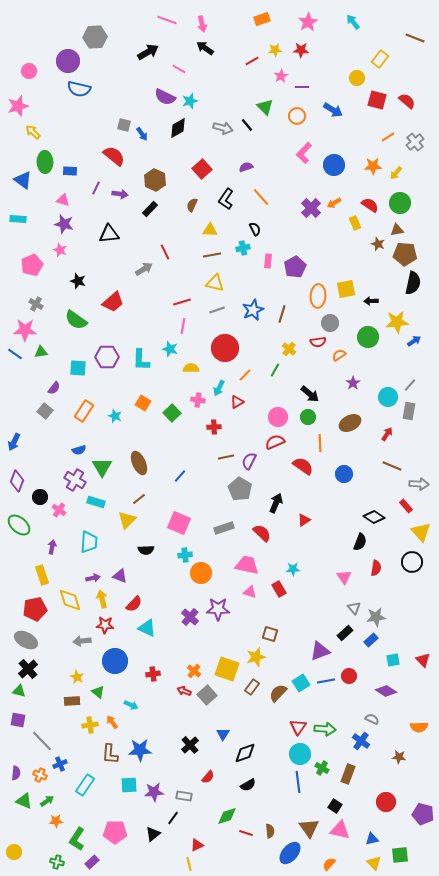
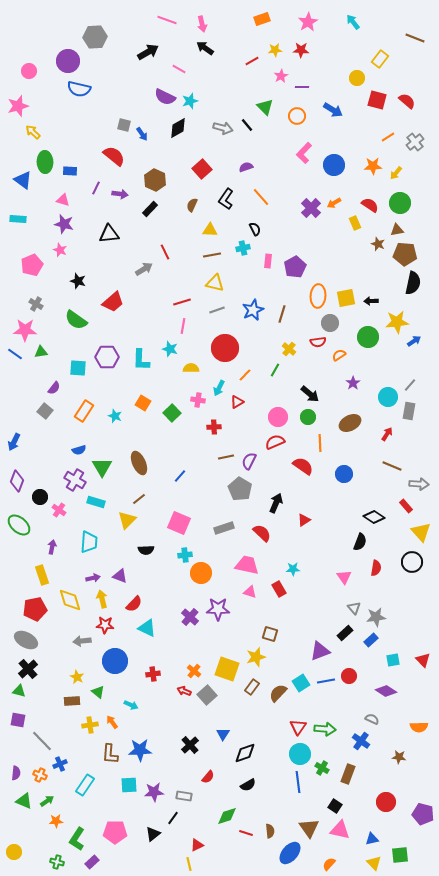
yellow square at (346, 289): moved 9 px down
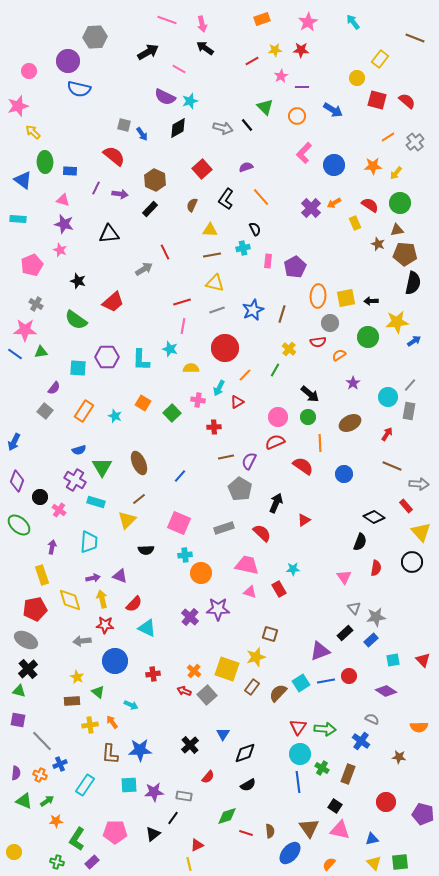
green square at (400, 855): moved 7 px down
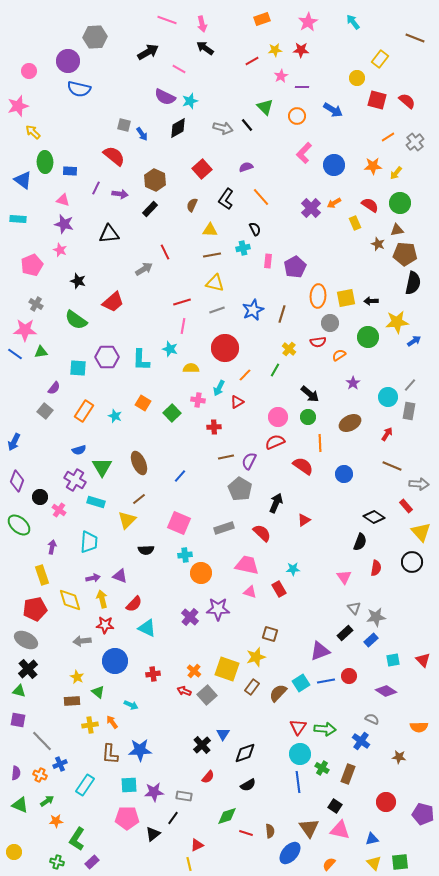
black cross at (190, 745): moved 12 px right
green triangle at (24, 801): moved 4 px left, 4 px down
pink pentagon at (115, 832): moved 12 px right, 14 px up
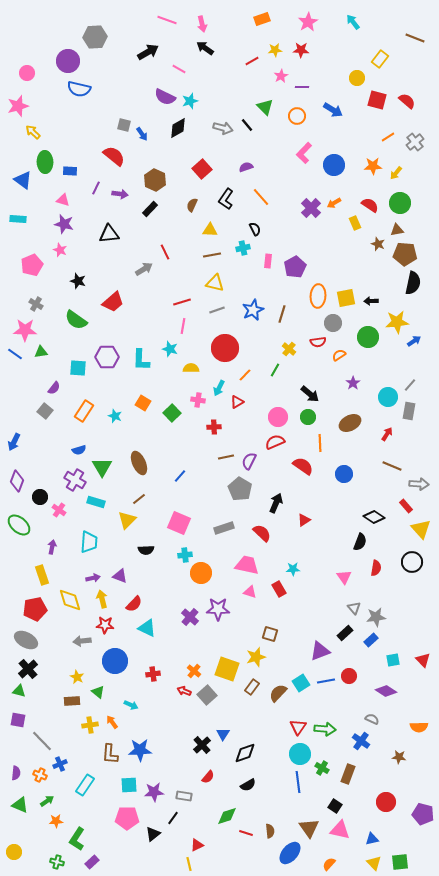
pink circle at (29, 71): moved 2 px left, 2 px down
gray circle at (330, 323): moved 3 px right
yellow triangle at (421, 532): moved 3 px up
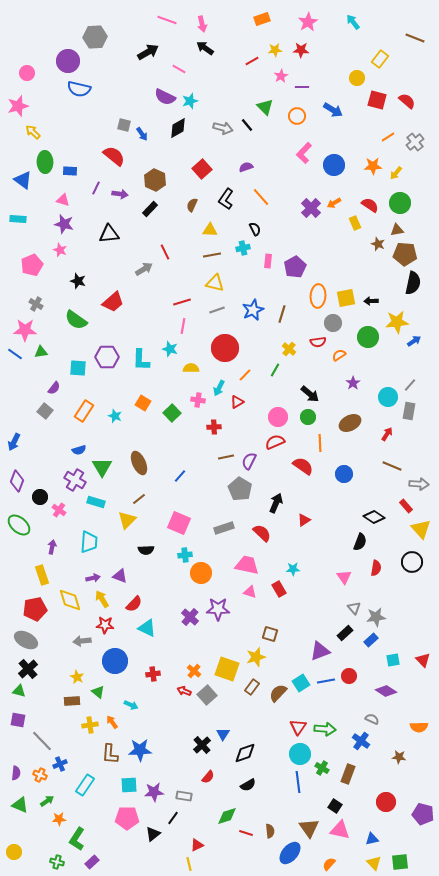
yellow arrow at (102, 599): rotated 18 degrees counterclockwise
orange star at (56, 821): moved 3 px right, 2 px up
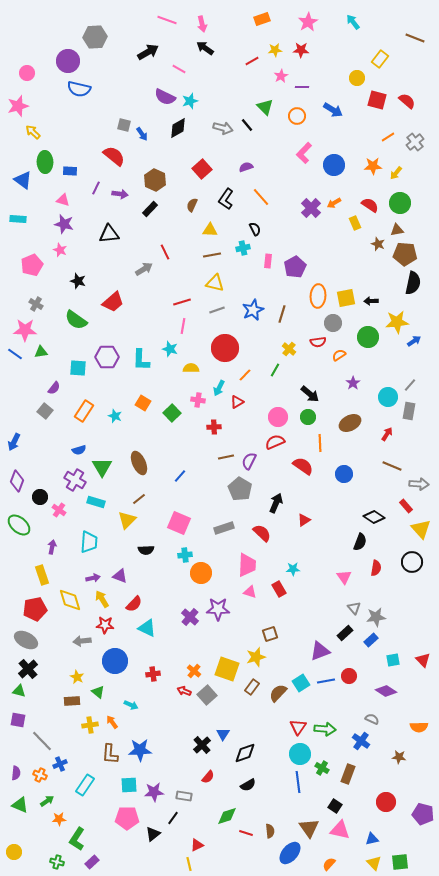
pink trapezoid at (247, 565): rotated 80 degrees clockwise
brown square at (270, 634): rotated 35 degrees counterclockwise
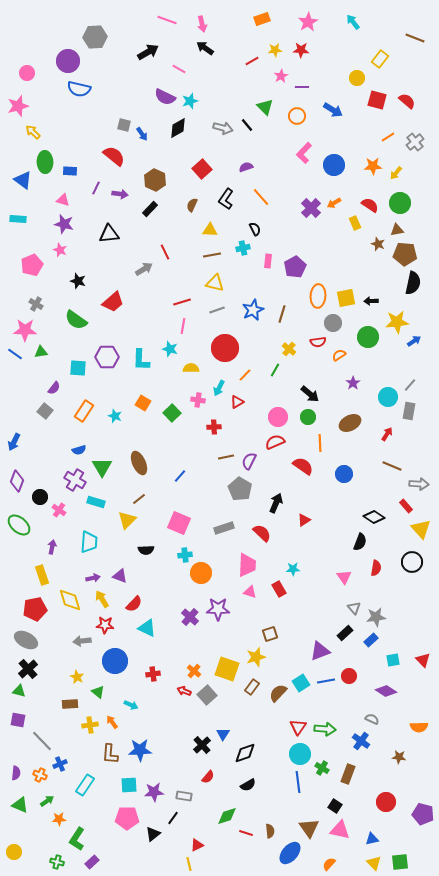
brown rectangle at (72, 701): moved 2 px left, 3 px down
